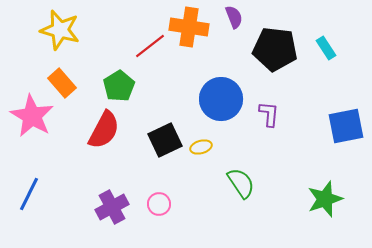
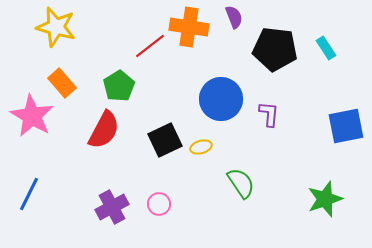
yellow star: moved 4 px left, 3 px up
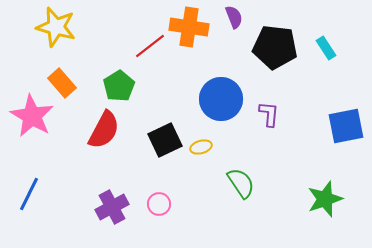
black pentagon: moved 2 px up
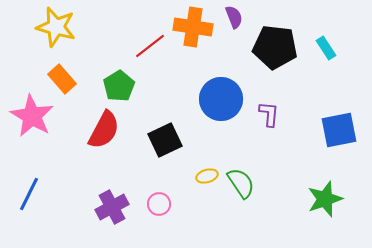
orange cross: moved 4 px right
orange rectangle: moved 4 px up
blue square: moved 7 px left, 4 px down
yellow ellipse: moved 6 px right, 29 px down
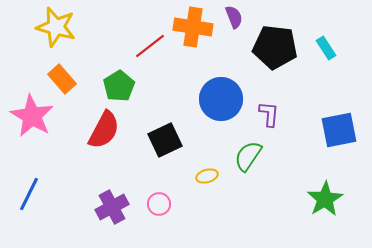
green semicircle: moved 7 px right, 27 px up; rotated 112 degrees counterclockwise
green star: rotated 12 degrees counterclockwise
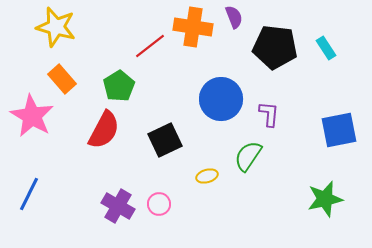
green star: rotated 18 degrees clockwise
purple cross: moved 6 px right, 1 px up; rotated 32 degrees counterclockwise
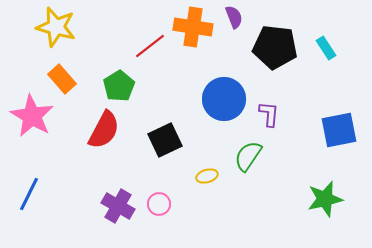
blue circle: moved 3 px right
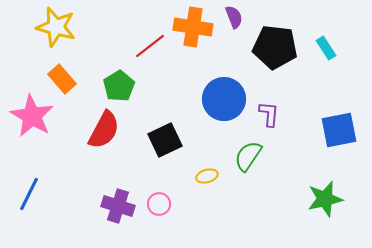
purple cross: rotated 12 degrees counterclockwise
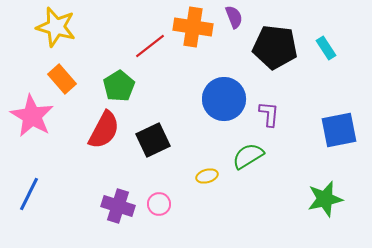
black square: moved 12 px left
green semicircle: rotated 24 degrees clockwise
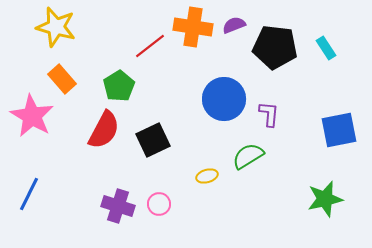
purple semicircle: moved 8 px down; rotated 90 degrees counterclockwise
